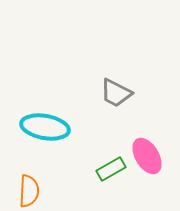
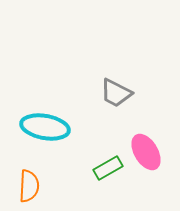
pink ellipse: moved 1 px left, 4 px up
green rectangle: moved 3 px left, 1 px up
orange semicircle: moved 5 px up
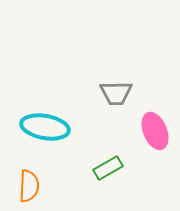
gray trapezoid: rotated 28 degrees counterclockwise
pink ellipse: moved 9 px right, 21 px up; rotated 9 degrees clockwise
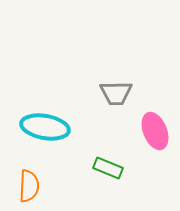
green rectangle: rotated 52 degrees clockwise
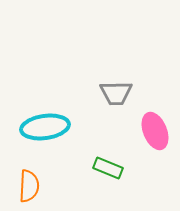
cyan ellipse: rotated 18 degrees counterclockwise
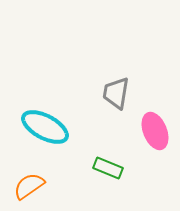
gray trapezoid: rotated 100 degrees clockwise
cyan ellipse: rotated 36 degrees clockwise
orange semicircle: rotated 128 degrees counterclockwise
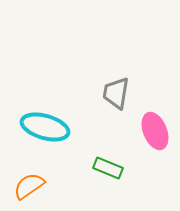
cyan ellipse: rotated 12 degrees counterclockwise
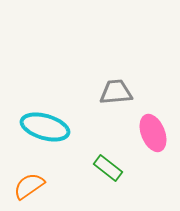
gray trapezoid: moved 1 px up; rotated 76 degrees clockwise
pink ellipse: moved 2 px left, 2 px down
green rectangle: rotated 16 degrees clockwise
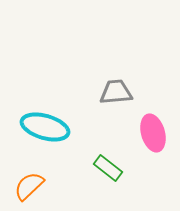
pink ellipse: rotated 6 degrees clockwise
orange semicircle: rotated 8 degrees counterclockwise
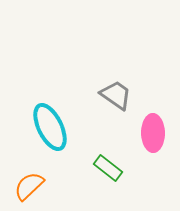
gray trapezoid: moved 3 px down; rotated 40 degrees clockwise
cyan ellipse: moved 5 px right; rotated 48 degrees clockwise
pink ellipse: rotated 15 degrees clockwise
